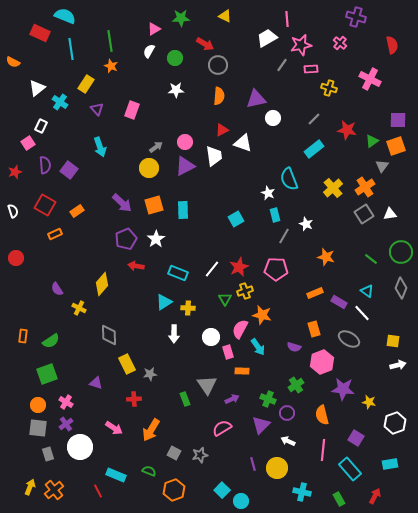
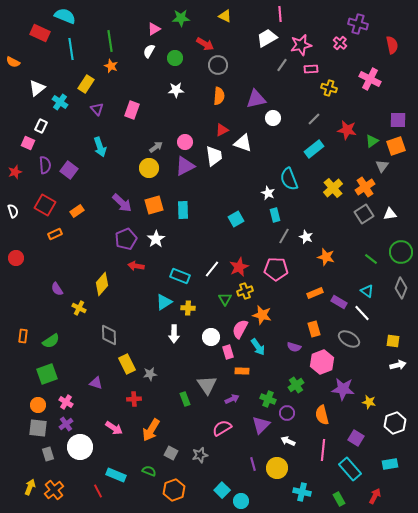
purple cross at (356, 17): moved 2 px right, 7 px down
pink line at (287, 19): moved 7 px left, 5 px up
pink square at (28, 143): rotated 32 degrees counterclockwise
white star at (306, 224): moved 13 px down
cyan rectangle at (178, 273): moved 2 px right, 3 px down
gray square at (174, 453): moved 3 px left
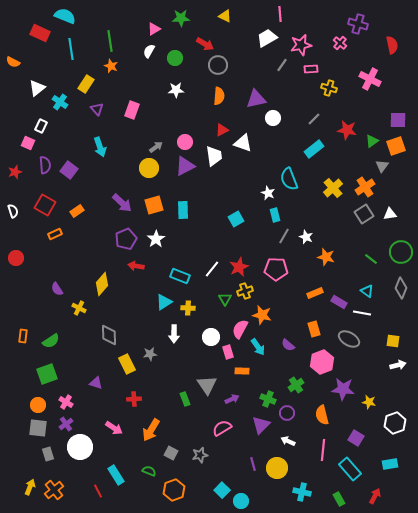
white line at (362, 313): rotated 36 degrees counterclockwise
purple semicircle at (294, 347): moved 6 px left, 2 px up; rotated 24 degrees clockwise
gray star at (150, 374): moved 20 px up
cyan rectangle at (116, 475): rotated 36 degrees clockwise
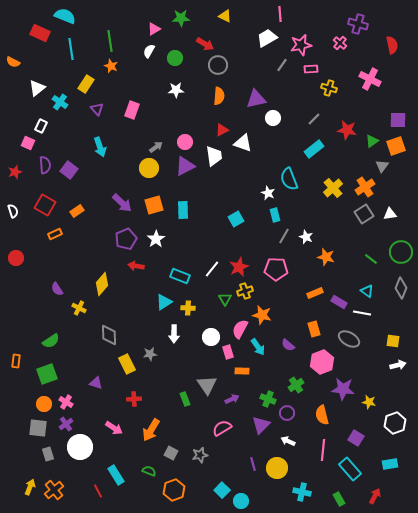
orange rectangle at (23, 336): moved 7 px left, 25 px down
orange circle at (38, 405): moved 6 px right, 1 px up
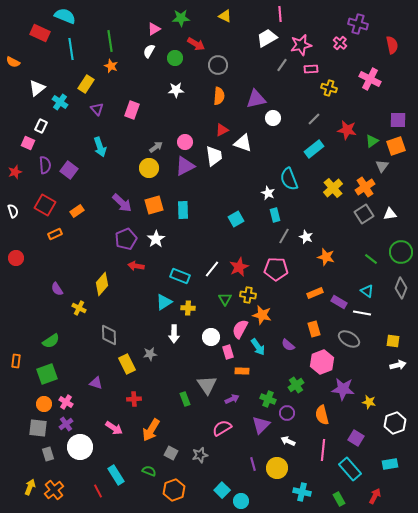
red arrow at (205, 44): moved 9 px left
yellow cross at (245, 291): moved 3 px right, 4 px down; rotated 28 degrees clockwise
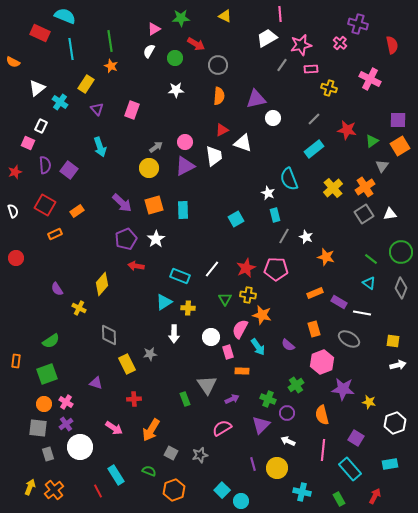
orange square at (396, 146): moved 4 px right; rotated 12 degrees counterclockwise
red star at (239, 267): moved 7 px right, 1 px down
cyan triangle at (367, 291): moved 2 px right, 8 px up
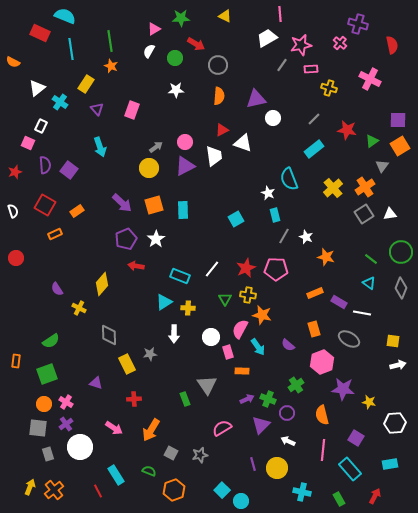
purple arrow at (232, 399): moved 15 px right
white hexagon at (395, 423): rotated 15 degrees clockwise
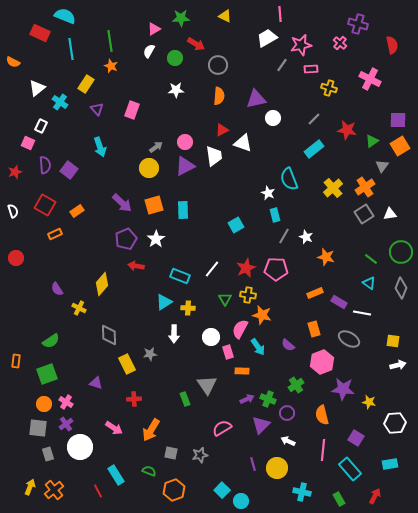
cyan square at (236, 219): moved 6 px down
gray square at (171, 453): rotated 16 degrees counterclockwise
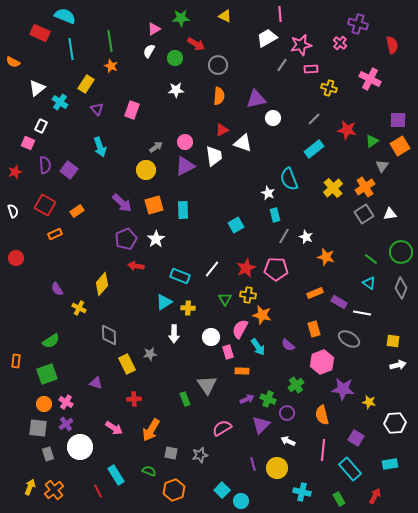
yellow circle at (149, 168): moved 3 px left, 2 px down
